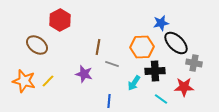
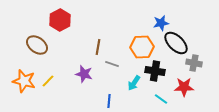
black cross: rotated 12 degrees clockwise
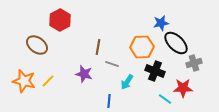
gray cross: rotated 28 degrees counterclockwise
black cross: rotated 12 degrees clockwise
cyan arrow: moved 7 px left, 1 px up
red star: moved 1 px left, 1 px down
cyan line: moved 4 px right
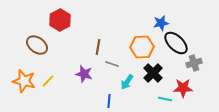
black cross: moved 2 px left, 2 px down; rotated 24 degrees clockwise
cyan line: rotated 24 degrees counterclockwise
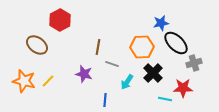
blue line: moved 4 px left, 1 px up
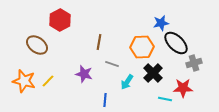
brown line: moved 1 px right, 5 px up
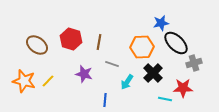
red hexagon: moved 11 px right, 19 px down; rotated 15 degrees counterclockwise
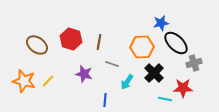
black cross: moved 1 px right
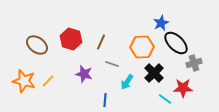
blue star: rotated 14 degrees counterclockwise
brown line: moved 2 px right; rotated 14 degrees clockwise
cyan line: rotated 24 degrees clockwise
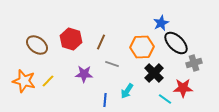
purple star: rotated 12 degrees counterclockwise
cyan arrow: moved 9 px down
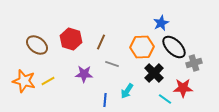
black ellipse: moved 2 px left, 4 px down
yellow line: rotated 16 degrees clockwise
